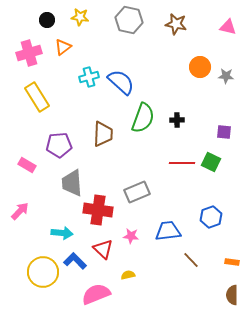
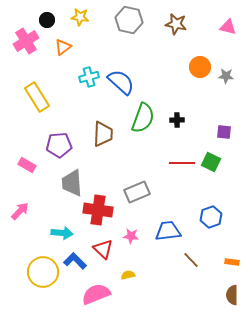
pink cross: moved 3 px left, 12 px up; rotated 15 degrees counterclockwise
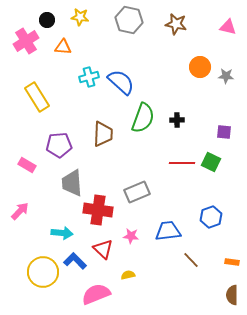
orange triangle: rotated 42 degrees clockwise
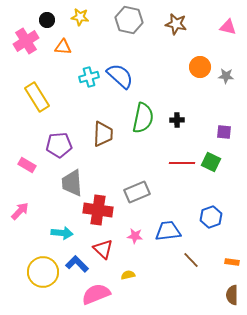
blue semicircle: moved 1 px left, 6 px up
green semicircle: rotated 8 degrees counterclockwise
pink star: moved 4 px right
blue L-shape: moved 2 px right, 3 px down
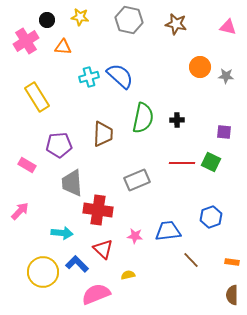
gray rectangle: moved 12 px up
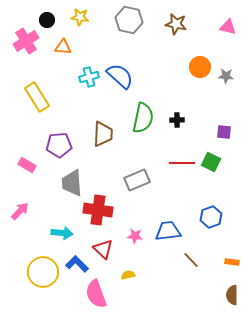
pink semicircle: rotated 88 degrees counterclockwise
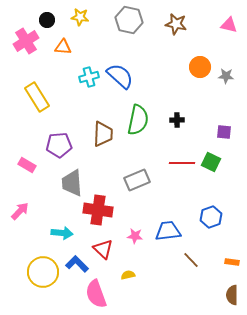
pink triangle: moved 1 px right, 2 px up
green semicircle: moved 5 px left, 2 px down
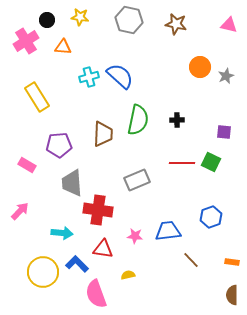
gray star: rotated 28 degrees counterclockwise
red triangle: rotated 35 degrees counterclockwise
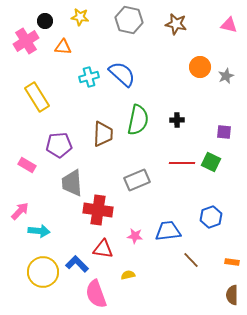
black circle: moved 2 px left, 1 px down
blue semicircle: moved 2 px right, 2 px up
cyan arrow: moved 23 px left, 2 px up
